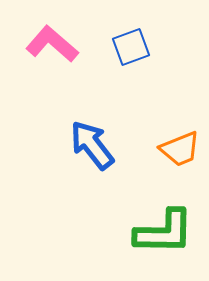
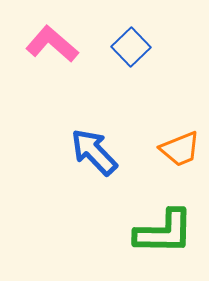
blue square: rotated 24 degrees counterclockwise
blue arrow: moved 2 px right, 7 px down; rotated 6 degrees counterclockwise
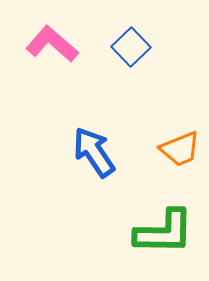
blue arrow: rotated 10 degrees clockwise
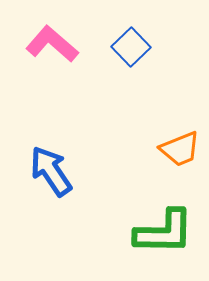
blue arrow: moved 43 px left, 19 px down
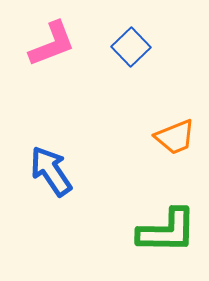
pink L-shape: rotated 118 degrees clockwise
orange trapezoid: moved 5 px left, 12 px up
green L-shape: moved 3 px right, 1 px up
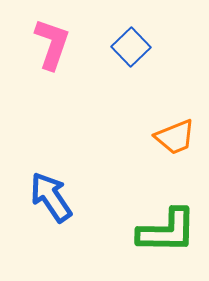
pink L-shape: rotated 50 degrees counterclockwise
blue arrow: moved 26 px down
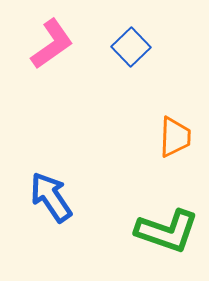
pink L-shape: rotated 36 degrees clockwise
orange trapezoid: rotated 66 degrees counterclockwise
green L-shape: rotated 18 degrees clockwise
